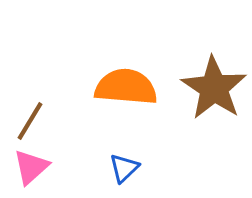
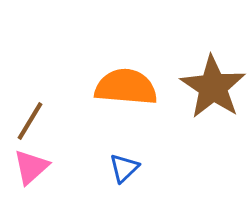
brown star: moved 1 px left, 1 px up
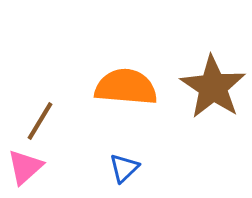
brown line: moved 10 px right
pink triangle: moved 6 px left
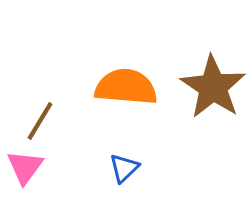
pink triangle: rotated 12 degrees counterclockwise
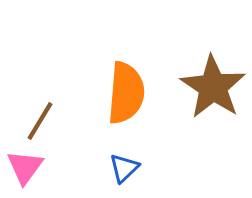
orange semicircle: moved 6 px down; rotated 90 degrees clockwise
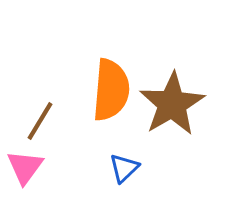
brown star: moved 41 px left, 17 px down; rotated 8 degrees clockwise
orange semicircle: moved 15 px left, 3 px up
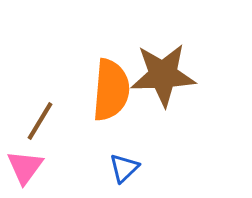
brown star: moved 9 px left, 29 px up; rotated 28 degrees clockwise
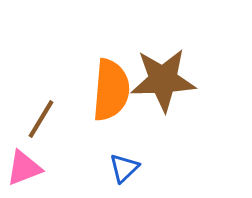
brown star: moved 5 px down
brown line: moved 1 px right, 2 px up
pink triangle: moved 1 px left, 1 px down; rotated 33 degrees clockwise
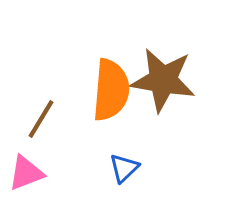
brown star: rotated 12 degrees clockwise
pink triangle: moved 2 px right, 5 px down
